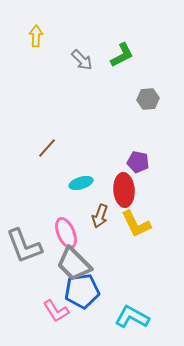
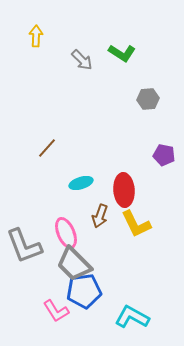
green L-shape: moved 2 px up; rotated 60 degrees clockwise
purple pentagon: moved 26 px right, 7 px up
blue pentagon: moved 2 px right
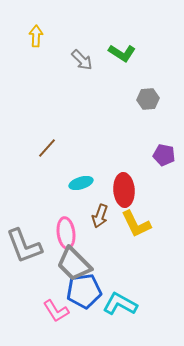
pink ellipse: rotated 16 degrees clockwise
cyan L-shape: moved 12 px left, 13 px up
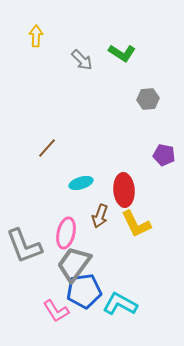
pink ellipse: rotated 20 degrees clockwise
gray trapezoid: rotated 81 degrees clockwise
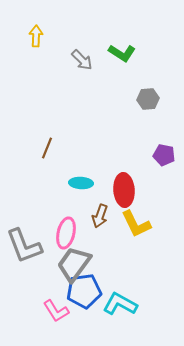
brown line: rotated 20 degrees counterclockwise
cyan ellipse: rotated 20 degrees clockwise
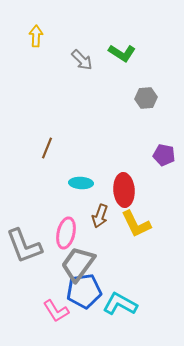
gray hexagon: moved 2 px left, 1 px up
gray trapezoid: moved 4 px right
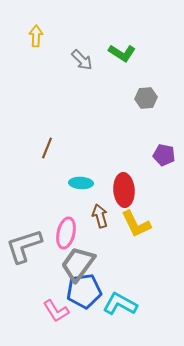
brown arrow: rotated 145 degrees clockwise
gray L-shape: rotated 93 degrees clockwise
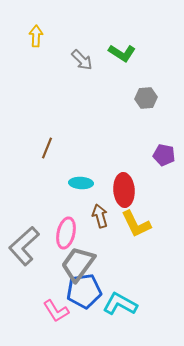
gray L-shape: rotated 24 degrees counterclockwise
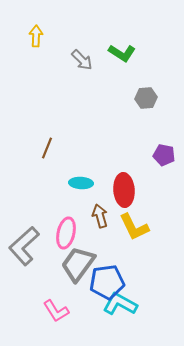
yellow L-shape: moved 2 px left, 3 px down
blue pentagon: moved 23 px right, 9 px up
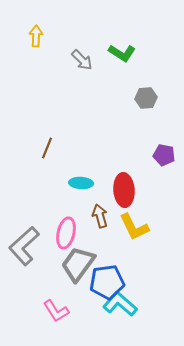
cyan L-shape: rotated 12 degrees clockwise
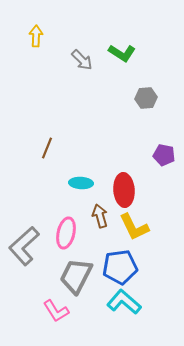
gray trapezoid: moved 2 px left, 12 px down; rotated 9 degrees counterclockwise
blue pentagon: moved 13 px right, 15 px up
cyan L-shape: moved 4 px right, 2 px up
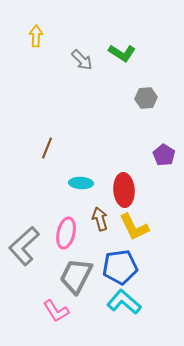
purple pentagon: rotated 20 degrees clockwise
brown arrow: moved 3 px down
